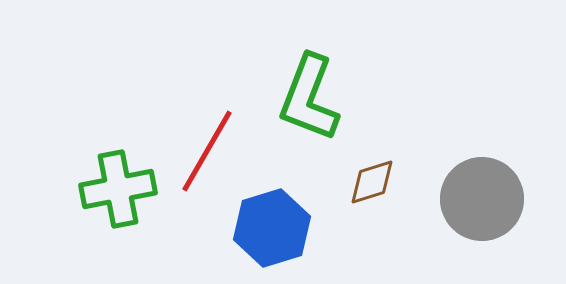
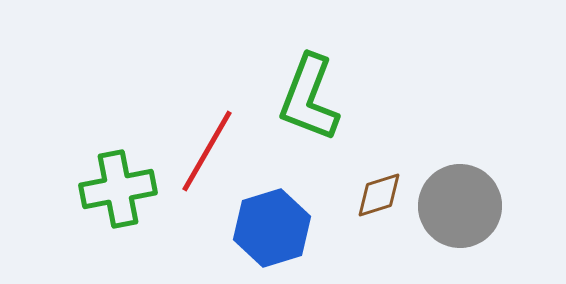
brown diamond: moved 7 px right, 13 px down
gray circle: moved 22 px left, 7 px down
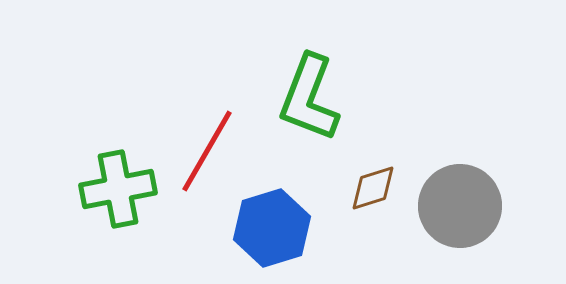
brown diamond: moved 6 px left, 7 px up
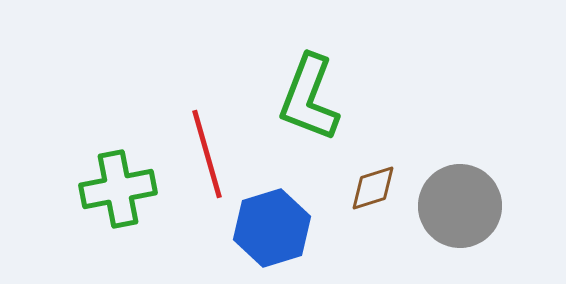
red line: moved 3 px down; rotated 46 degrees counterclockwise
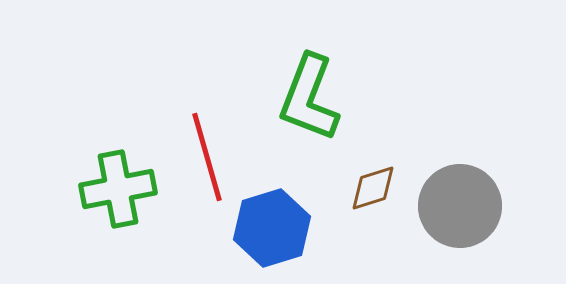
red line: moved 3 px down
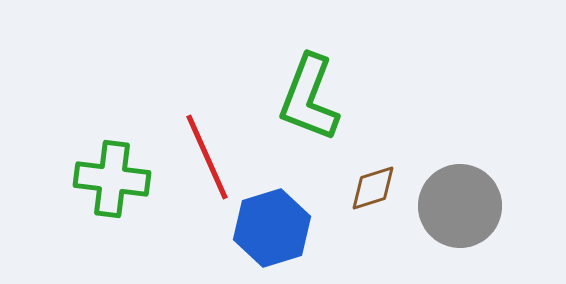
red line: rotated 8 degrees counterclockwise
green cross: moved 6 px left, 10 px up; rotated 18 degrees clockwise
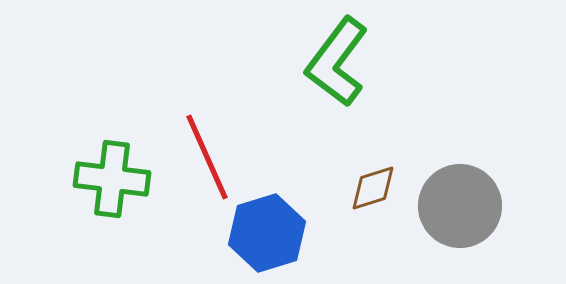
green L-shape: moved 28 px right, 36 px up; rotated 16 degrees clockwise
blue hexagon: moved 5 px left, 5 px down
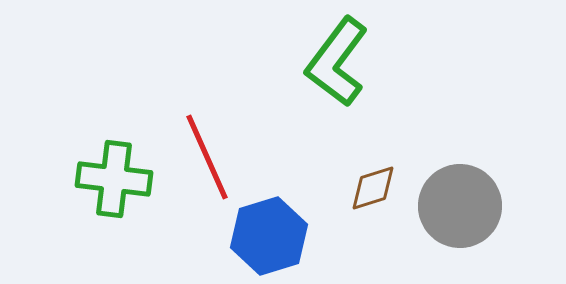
green cross: moved 2 px right
blue hexagon: moved 2 px right, 3 px down
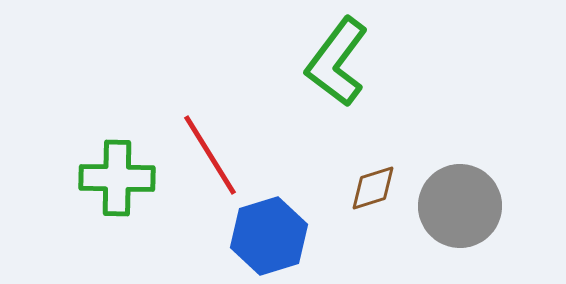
red line: moved 3 px right, 2 px up; rotated 8 degrees counterclockwise
green cross: moved 3 px right, 1 px up; rotated 6 degrees counterclockwise
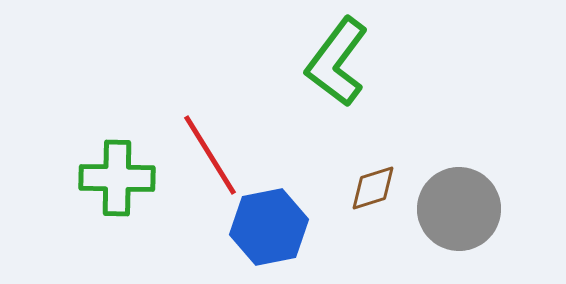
gray circle: moved 1 px left, 3 px down
blue hexagon: moved 9 px up; rotated 6 degrees clockwise
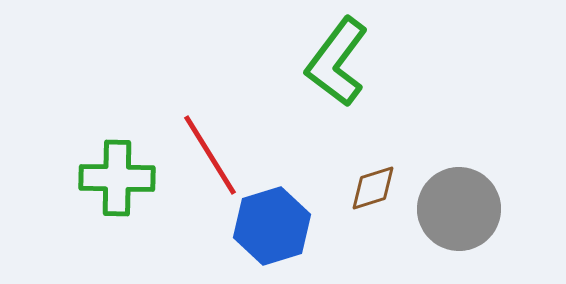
blue hexagon: moved 3 px right, 1 px up; rotated 6 degrees counterclockwise
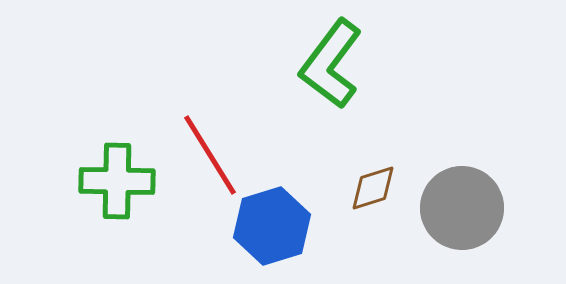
green L-shape: moved 6 px left, 2 px down
green cross: moved 3 px down
gray circle: moved 3 px right, 1 px up
